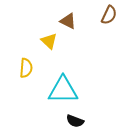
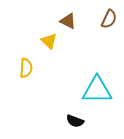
brown semicircle: moved 4 px down
cyan triangle: moved 34 px right
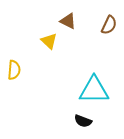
brown semicircle: moved 6 px down
yellow semicircle: moved 12 px left, 2 px down
cyan triangle: moved 3 px left
black semicircle: moved 8 px right
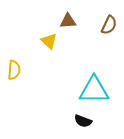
brown triangle: rotated 30 degrees counterclockwise
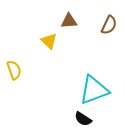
brown triangle: moved 1 px right
yellow semicircle: rotated 24 degrees counterclockwise
cyan triangle: rotated 20 degrees counterclockwise
black semicircle: moved 2 px up; rotated 12 degrees clockwise
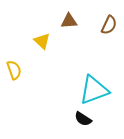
yellow triangle: moved 7 px left
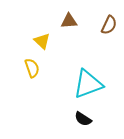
yellow semicircle: moved 18 px right, 2 px up
cyan triangle: moved 6 px left, 6 px up
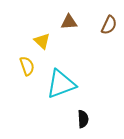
brown triangle: moved 1 px down
yellow semicircle: moved 5 px left, 2 px up
cyan triangle: moved 27 px left
black semicircle: rotated 126 degrees counterclockwise
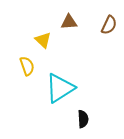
yellow triangle: moved 1 px right, 1 px up
cyan triangle: moved 1 px left, 4 px down; rotated 12 degrees counterclockwise
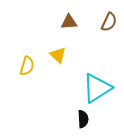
brown semicircle: moved 3 px up
yellow triangle: moved 15 px right, 15 px down
yellow semicircle: rotated 36 degrees clockwise
cyan triangle: moved 37 px right
